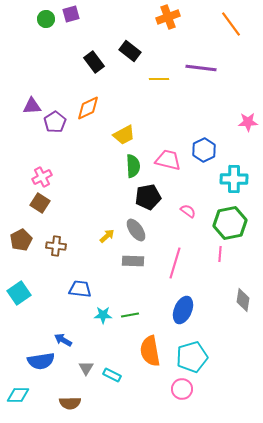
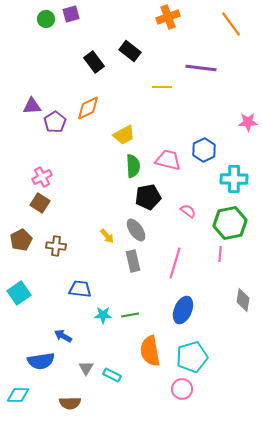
yellow line at (159, 79): moved 3 px right, 8 px down
yellow arrow at (107, 236): rotated 91 degrees clockwise
gray rectangle at (133, 261): rotated 75 degrees clockwise
blue arrow at (63, 340): moved 4 px up
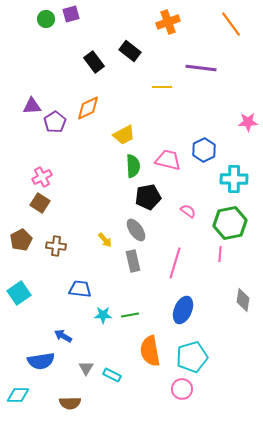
orange cross at (168, 17): moved 5 px down
yellow arrow at (107, 236): moved 2 px left, 4 px down
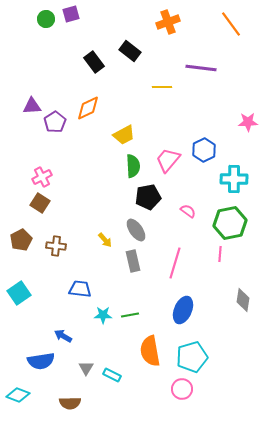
pink trapezoid at (168, 160): rotated 64 degrees counterclockwise
cyan diamond at (18, 395): rotated 20 degrees clockwise
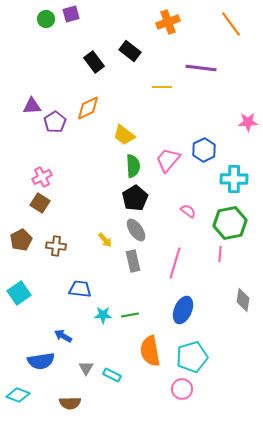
yellow trapezoid at (124, 135): rotated 65 degrees clockwise
black pentagon at (148, 197): moved 13 px left, 1 px down; rotated 20 degrees counterclockwise
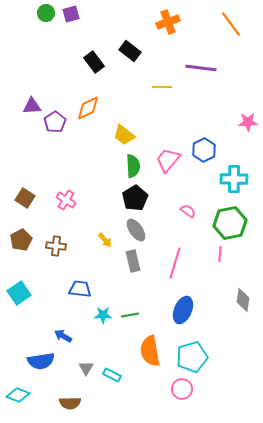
green circle at (46, 19): moved 6 px up
pink cross at (42, 177): moved 24 px right, 23 px down; rotated 30 degrees counterclockwise
brown square at (40, 203): moved 15 px left, 5 px up
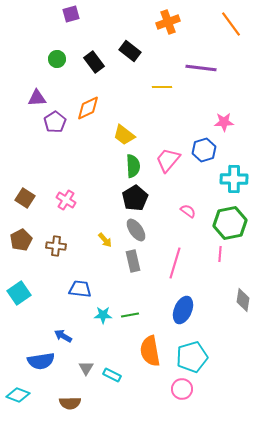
green circle at (46, 13): moved 11 px right, 46 px down
purple triangle at (32, 106): moved 5 px right, 8 px up
pink star at (248, 122): moved 24 px left
blue hexagon at (204, 150): rotated 10 degrees clockwise
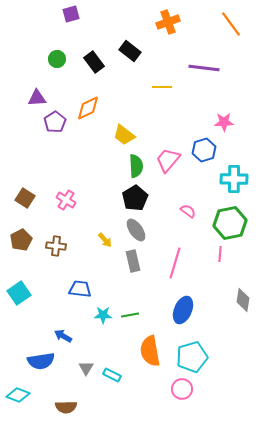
purple line at (201, 68): moved 3 px right
green semicircle at (133, 166): moved 3 px right
brown semicircle at (70, 403): moved 4 px left, 4 px down
